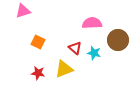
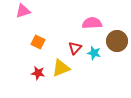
brown circle: moved 1 px left, 1 px down
red triangle: rotated 32 degrees clockwise
yellow triangle: moved 3 px left, 1 px up
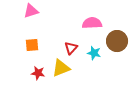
pink triangle: moved 8 px right
orange square: moved 6 px left, 3 px down; rotated 32 degrees counterclockwise
red triangle: moved 4 px left
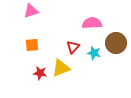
brown circle: moved 1 px left, 2 px down
red triangle: moved 2 px right, 1 px up
red star: moved 2 px right
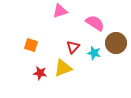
pink triangle: moved 29 px right
pink semicircle: moved 3 px right; rotated 36 degrees clockwise
orange square: moved 1 px left; rotated 24 degrees clockwise
yellow triangle: moved 2 px right
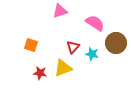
cyan star: moved 2 px left, 1 px down
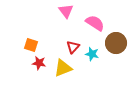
pink triangle: moved 6 px right; rotated 49 degrees counterclockwise
red star: moved 1 px left, 10 px up
